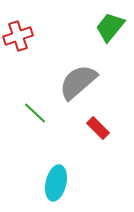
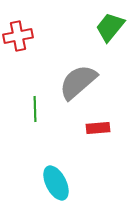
red cross: rotated 8 degrees clockwise
green line: moved 4 px up; rotated 45 degrees clockwise
red rectangle: rotated 50 degrees counterclockwise
cyan ellipse: rotated 40 degrees counterclockwise
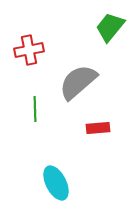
red cross: moved 11 px right, 14 px down
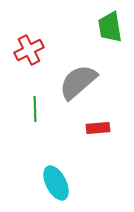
green trapezoid: rotated 48 degrees counterclockwise
red cross: rotated 16 degrees counterclockwise
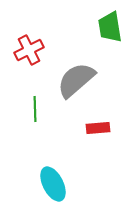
gray semicircle: moved 2 px left, 2 px up
cyan ellipse: moved 3 px left, 1 px down
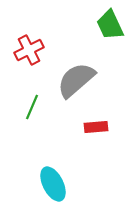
green trapezoid: moved 2 px up; rotated 16 degrees counterclockwise
green line: moved 3 px left, 2 px up; rotated 25 degrees clockwise
red rectangle: moved 2 px left, 1 px up
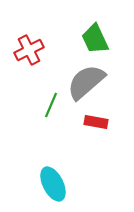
green trapezoid: moved 15 px left, 14 px down
gray semicircle: moved 10 px right, 2 px down
green line: moved 19 px right, 2 px up
red rectangle: moved 5 px up; rotated 15 degrees clockwise
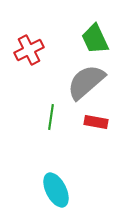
green line: moved 12 px down; rotated 15 degrees counterclockwise
cyan ellipse: moved 3 px right, 6 px down
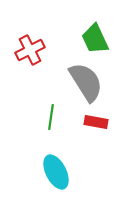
red cross: moved 1 px right
gray semicircle: rotated 99 degrees clockwise
cyan ellipse: moved 18 px up
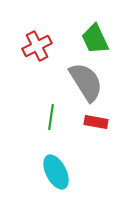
red cross: moved 7 px right, 4 px up
